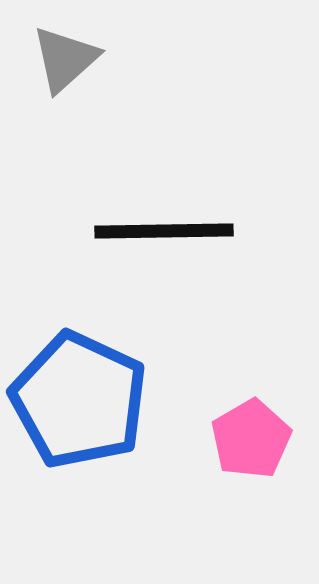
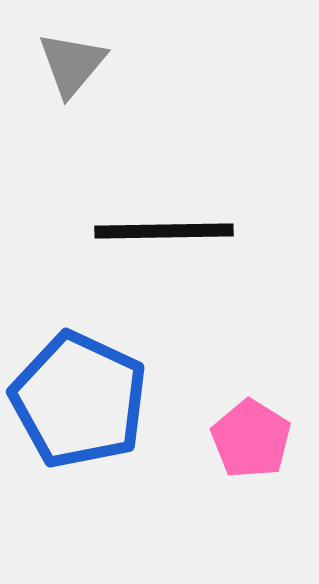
gray triangle: moved 7 px right, 5 px down; rotated 8 degrees counterclockwise
pink pentagon: rotated 10 degrees counterclockwise
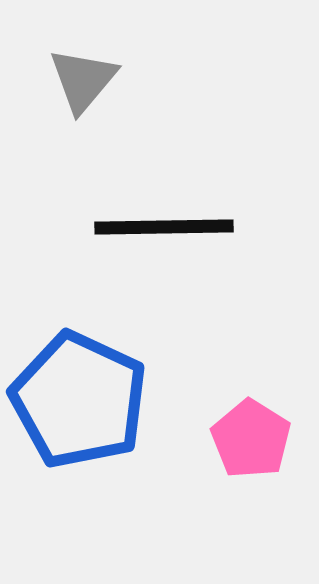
gray triangle: moved 11 px right, 16 px down
black line: moved 4 px up
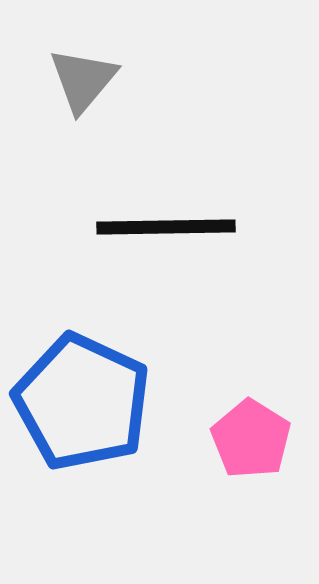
black line: moved 2 px right
blue pentagon: moved 3 px right, 2 px down
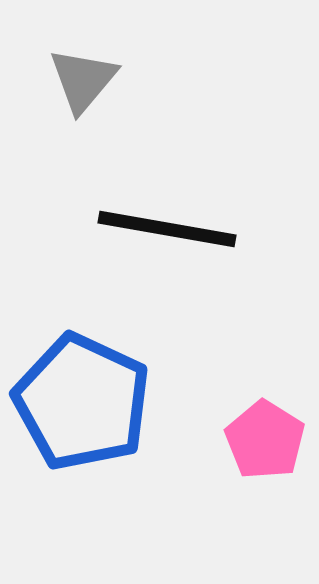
black line: moved 1 px right, 2 px down; rotated 11 degrees clockwise
pink pentagon: moved 14 px right, 1 px down
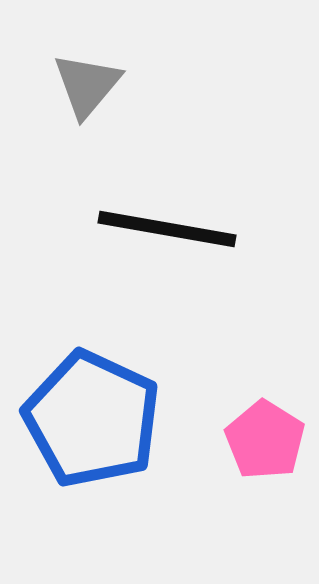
gray triangle: moved 4 px right, 5 px down
blue pentagon: moved 10 px right, 17 px down
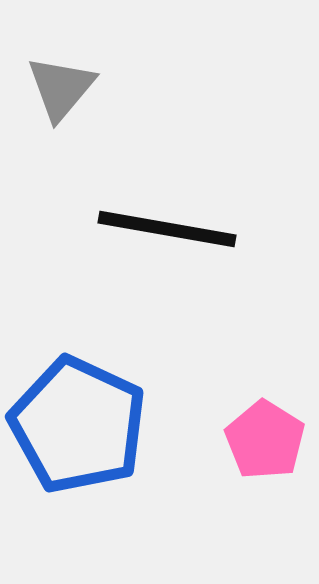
gray triangle: moved 26 px left, 3 px down
blue pentagon: moved 14 px left, 6 px down
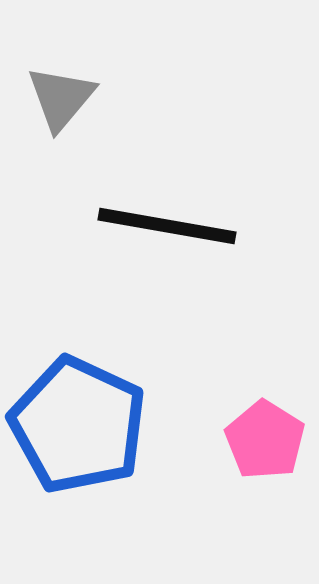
gray triangle: moved 10 px down
black line: moved 3 px up
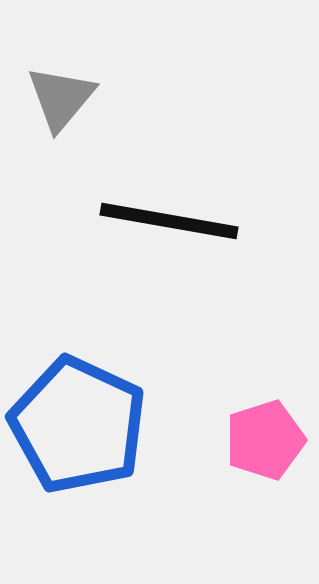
black line: moved 2 px right, 5 px up
pink pentagon: rotated 22 degrees clockwise
